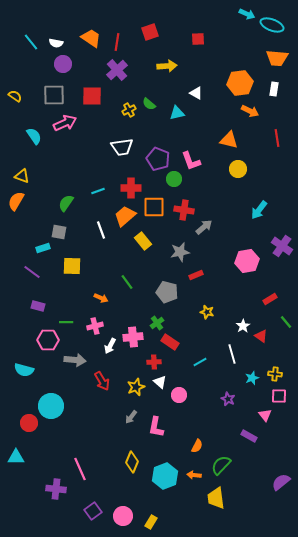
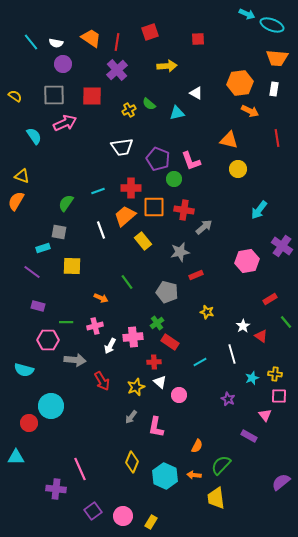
cyan hexagon at (165, 476): rotated 15 degrees counterclockwise
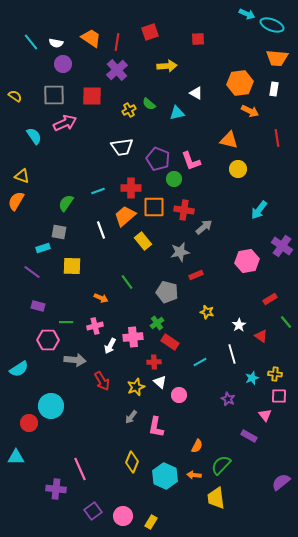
white star at (243, 326): moved 4 px left, 1 px up
cyan semicircle at (24, 370): moved 5 px left, 1 px up; rotated 48 degrees counterclockwise
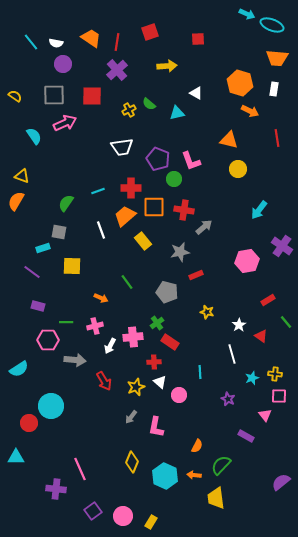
orange hexagon at (240, 83): rotated 25 degrees clockwise
red rectangle at (270, 299): moved 2 px left, 1 px down
cyan line at (200, 362): moved 10 px down; rotated 64 degrees counterclockwise
red arrow at (102, 381): moved 2 px right
purple rectangle at (249, 436): moved 3 px left
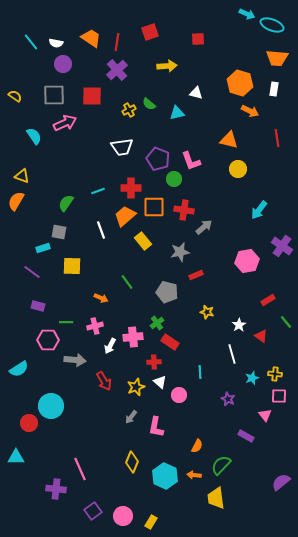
white triangle at (196, 93): rotated 16 degrees counterclockwise
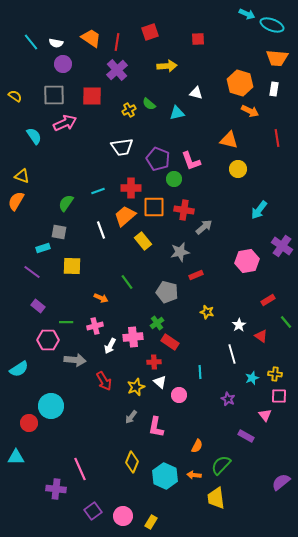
purple rectangle at (38, 306): rotated 24 degrees clockwise
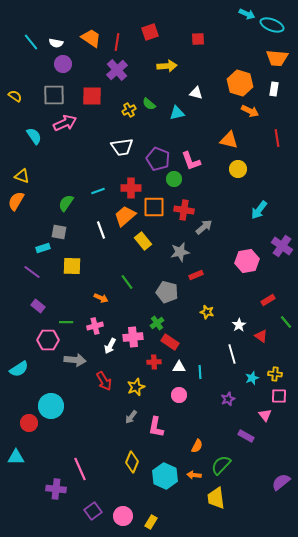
white triangle at (160, 382): moved 19 px right, 15 px up; rotated 40 degrees counterclockwise
purple star at (228, 399): rotated 24 degrees clockwise
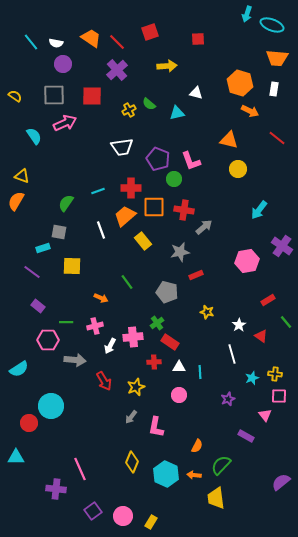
cyan arrow at (247, 14): rotated 84 degrees clockwise
red line at (117, 42): rotated 54 degrees counterclockwise
red line at (277, 138): rotated 42 degrees counterclockwise
cyan hexagon at (165, 476): moved 1 px right, 2 px up
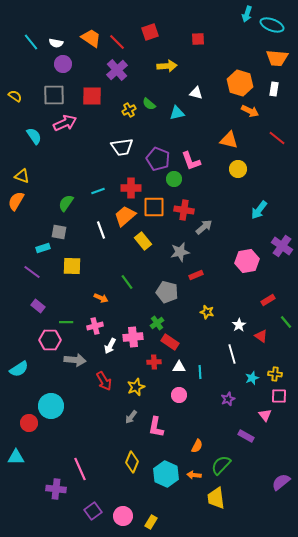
pink hexagon at (48, 340): moved 2 px right
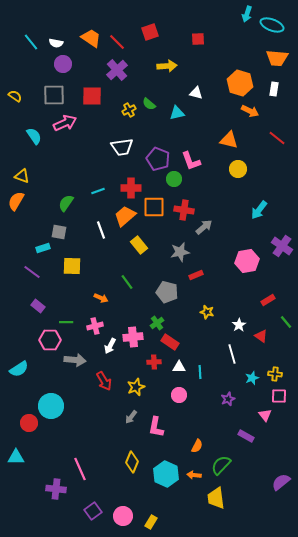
yellow rectangle at (143, 241): moved 4 px left, 4 px down
